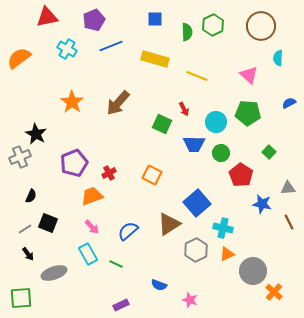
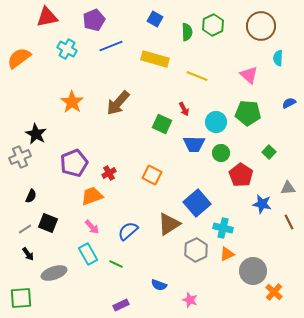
blue square at (155, 19): rotated 28 degrees clockwise
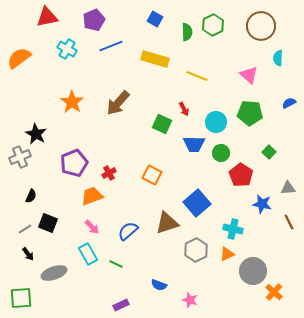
green pentagon at (248, 113): moved 2 px right
brown triangle at (169, 224): moved 2 px left, 1 px up; rotated 15 degrees clockwise
cyan cross at (223, 228): moved 10 px right, 1 px down
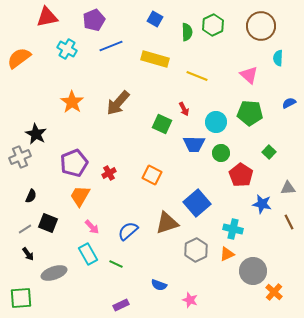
orange trapezoid at (92, 196): moved 12 px left; rotated 40 degrees counterclockwise
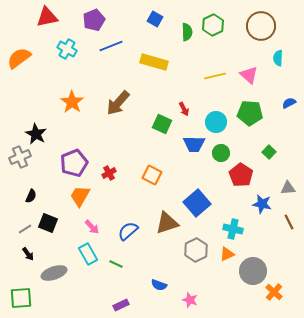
yellow rectangle at (155, 59): moved 1 px left, 3 px down
yellow line at (197, 76): moved 18 px right; rotated 35 degrees counterclockwise
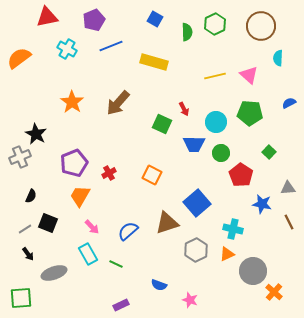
green hexagon at (213, 25): moved 2 px right, 1 px up
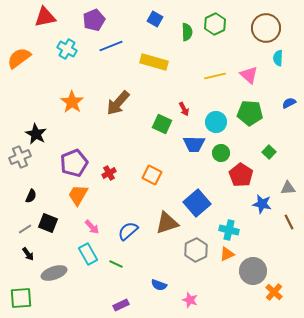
red triangle at (47, 17): moved 2 px left
brown circle at (261, 26): moved 5 px right, 2 px down
orange trapezoid at (80, 196): moved 2 px left, 1 px up
cyan cross at (233, 229): moved 4 px left, 1 px down
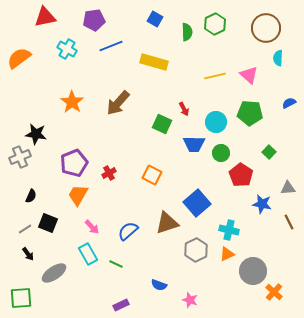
purple pentagon at (94, 20): rotated 15 degrees clockwise
black star at (36, 134): rotated 20 degrees counterclockwise
gray ellipse at (54, 273): rotated 15 degrees counterclockwise
